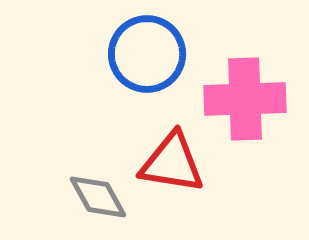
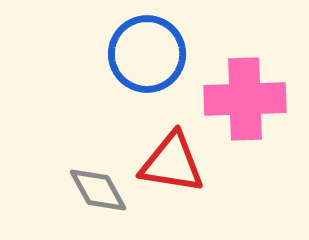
gray diamond: moved 7 px up
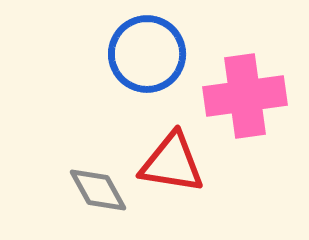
pink cross: moved 3 px up; rotated 6 degrees counterclockwise
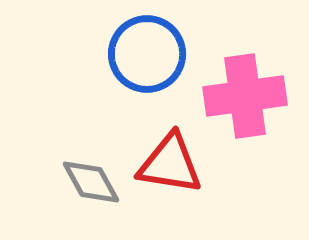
red triangle: moved 2 px left, 1 px down
gray diamond: moved 7 px left, 8 px up
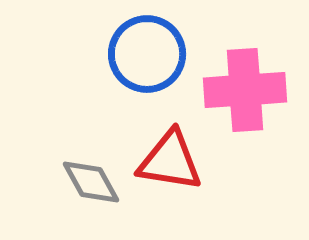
pink cross: moved 6 px up; rotated 4 degrees clockwise
red triangle: moved 3 px up
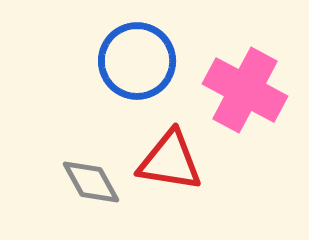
blue circle: moved 10 px left, 7 px down
pink cross: rotated 32 degrees clockwise
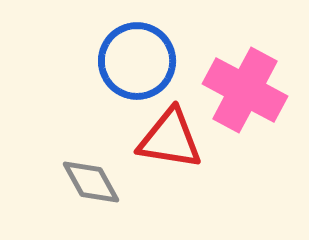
red triangle: moved 22 px up
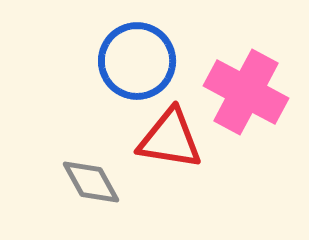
pink cross: moved 1 px right, 2 px down
